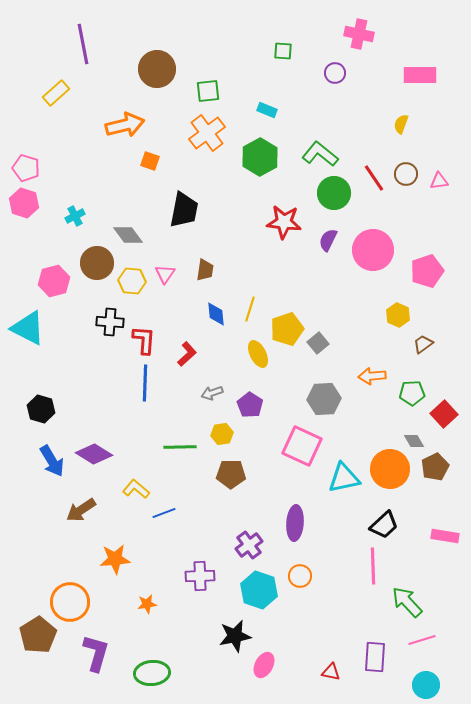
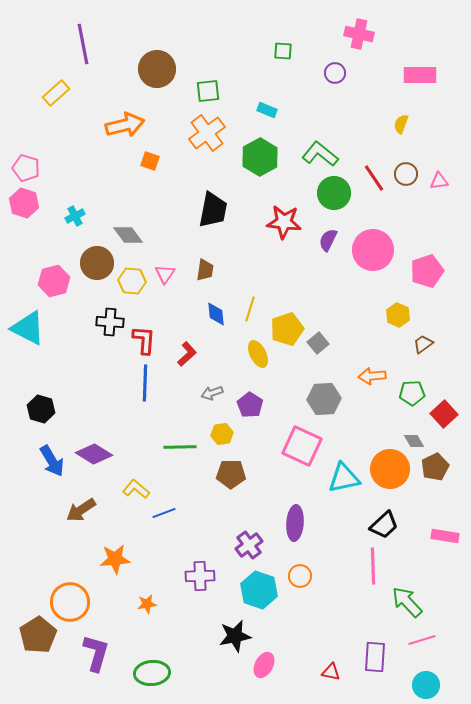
black trapezoid at (184, 210): moved 29 px right
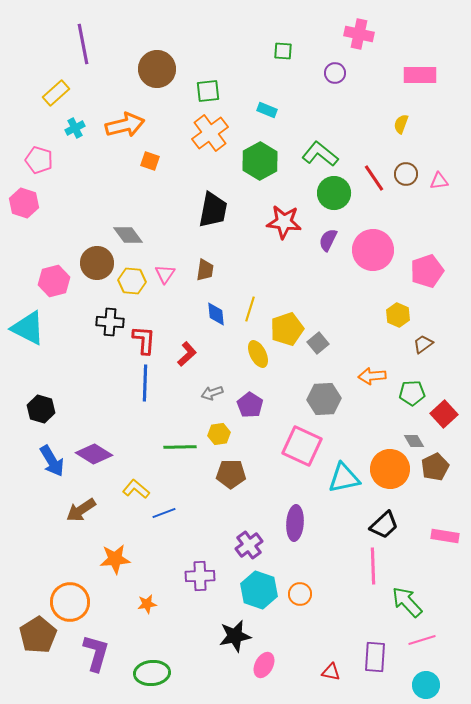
orange cross at (207, 133): moved 3 px right
green hexagon at (260, 157): moved 4 px down
pink pentagon at (26, 168): moved 13 px right, 8 px up
cyan cross at (75, 216): moved 88 px up
yellow hexagon at (222, 434): moved 3 px left
orange circle at (300, 576): moved 18 px down
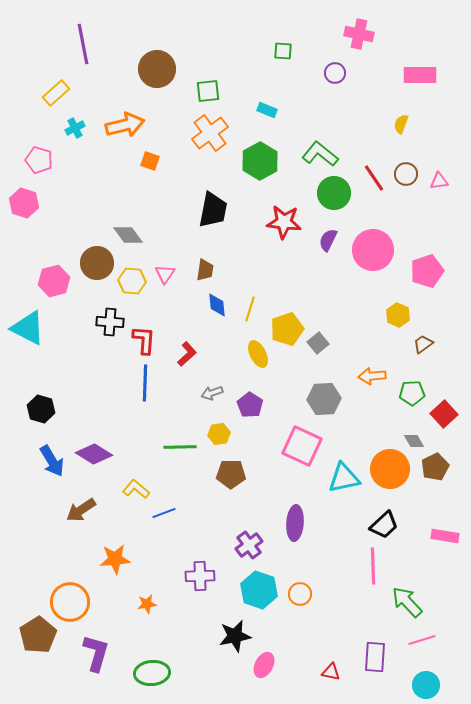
blue diamond at (216, 314): moved 1 px right, 9 px up
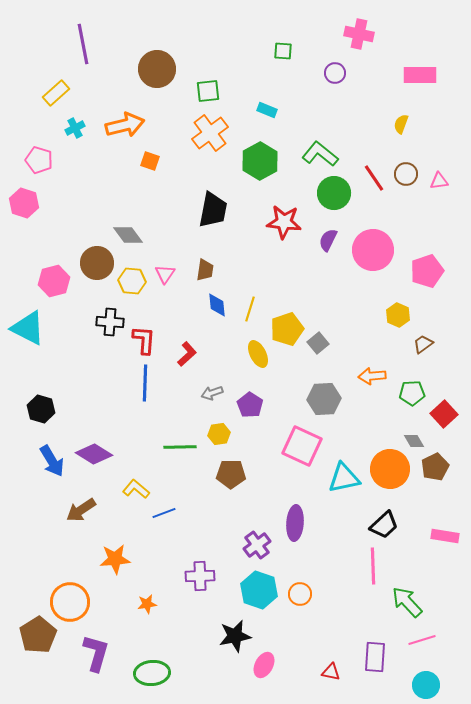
purple cross at (249, 545): moved 8 px right
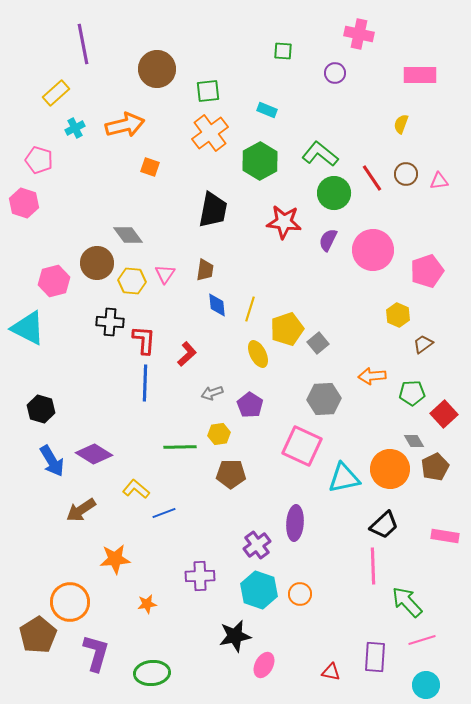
orange square at (150, 161): moved 6 px down
red line at (374, 178): moved 2 px left
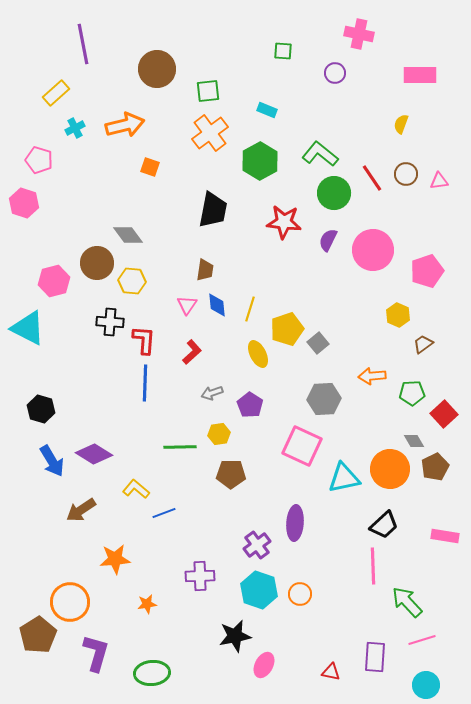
pink triangle at (165, 274): moved 22 px right, 31 px down
red L-shape at (187, 354): moved 5 px right, 2 px up
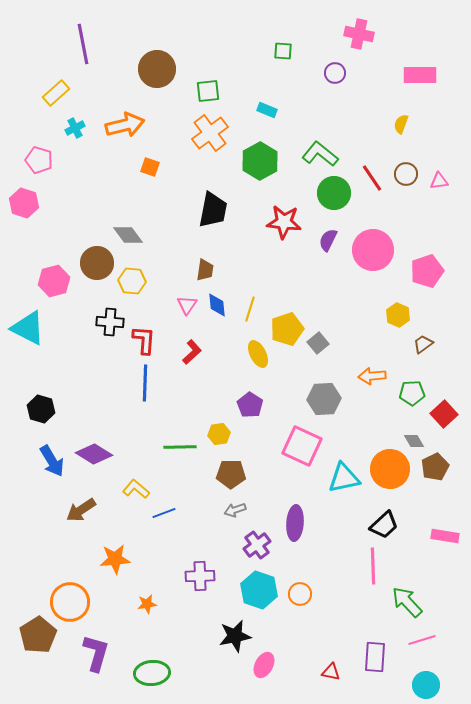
gray arrow at (212, 393): moved 23 px right, 117 px down
